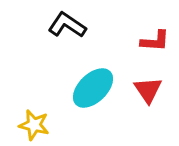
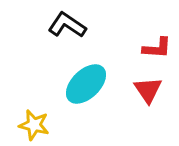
red L-shape: moved 2 px right, 7 px down
cyan ellipse: moved 7 px left, 4 px up
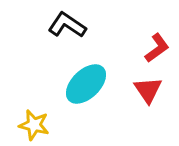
red L-shape: rotated 40 degrees counterclockwise
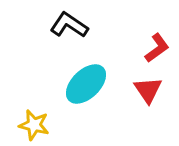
black L-shape: moved 2 px right
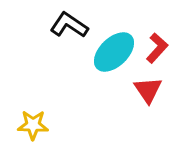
red L-shape: rotated 12 degrees counterclockwise
cyan ellipse: moved 28 px right, 32 px up
yellow star: moved 1 px left; rotated 12 degrees counterclockwise
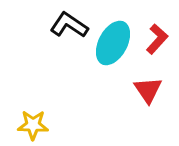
red L-shape: moved 9 px up
cyan ellipse: moved 1 px left, 9 px up; rotated 18 degrees counterclockwise
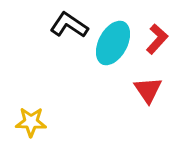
yellow star: moved 2 px left, 3 px up
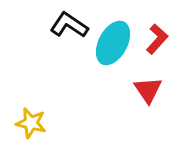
yellow star: moved 1 px down; rotated 12 degrees clockwise
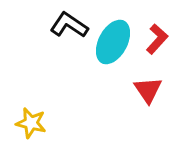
cyan ellipse: moved 1 px up
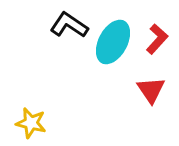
red triangle: moved 3 px right
